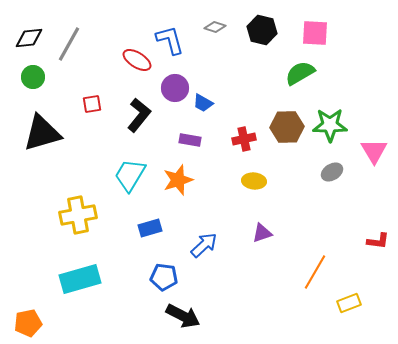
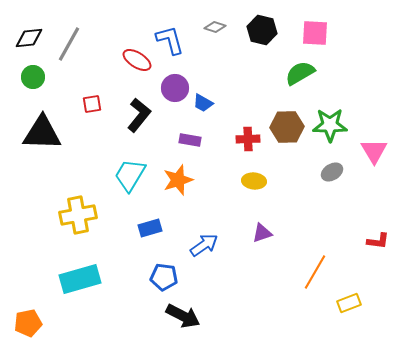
black triangle: rotated 18 degrees clockwise
red cross: moved 4 px right; rotated 10 degrees clockwise
blue arrow: rotated 8 degrees clockwise
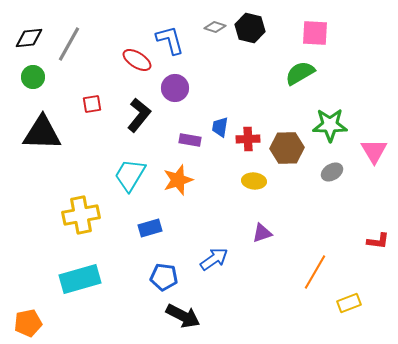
black hexagon: moved 12 px left, 2 px up
blue trapezoid: moved 17 px right, 24 px down; rotated 70 degrees clockwise
brown hexagon: moved 21 px down
yellow cross: moved 3 px right
blue arrow: moved 10 px right, 14 px down
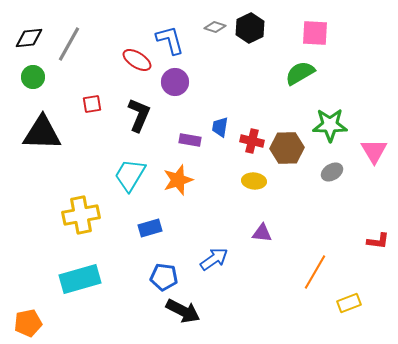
black hexagon: rotated 20 degrees clockwise
purple circle: moved 6 px up
black L-shape: rotated 16 degrees counterclockwise
red cross: moved 4 px right, 2 px down; rotated 15 degrees clockwise
purple triangle: rotated 25 degrees clockwise
black arrow: moved 5 px up
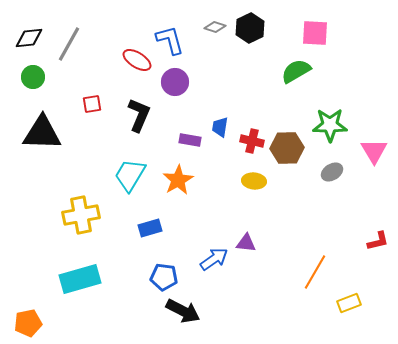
green semicircle: moved 4 px left, 2 px up
orange star: rotated 12 degrees counterclockwise
purple triangle: moved 16 px left, 10 px down
red L-shape: rotated 20 degrees counterclockwise
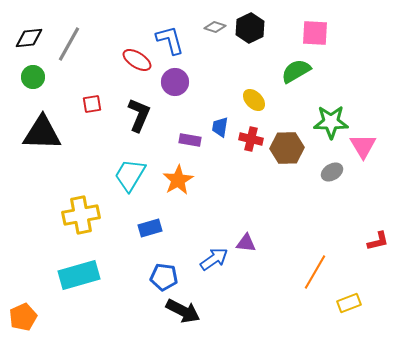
green star: moved 1 px right, 3 px up
red cross: moved 1 px left, 2 px up
pink triangle: moved 11 px left, 5 px up
yellow ellipse: moved 81 px up; rotated 40 degrees clockwise
cyan rectangle: moved 1 px left, 4 px up
orange pentagon: moved 5 px left, 6 px up; rotated 12 degrees counterclockwise
